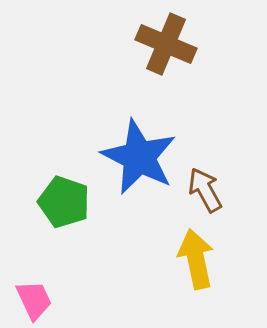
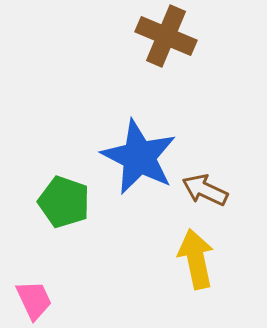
brown cross: moved 8 px up
brown arrow: rotated 36 degrees counterclockwise
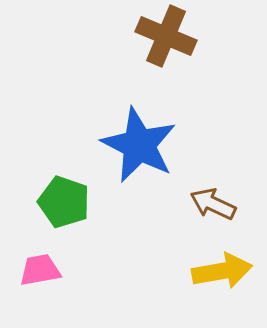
blue star: moved 12 px up
brown arrow: moved 8 px right, 14 px down
yellow arrow: moved 26 px right, 12 px down; rotated 92 degrees clockwise
pink trapezoid: moved 6 px right, 30 px up; rotated 75 degrees counterclockwise
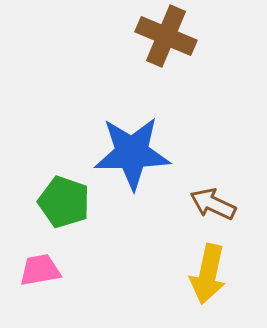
blue star: moved 7 px left, 8 px down; rotated 28 degrees counterclockwise
yellow arrow: moved 14 px left, 3 px down; rotated 112 degrees clockwise
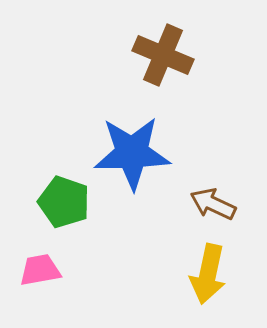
brown cross: moved 3 px left, 19 px down
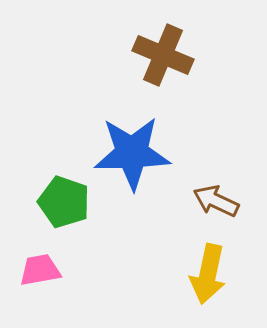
brown arrow: moved 3 px right, 3 px up
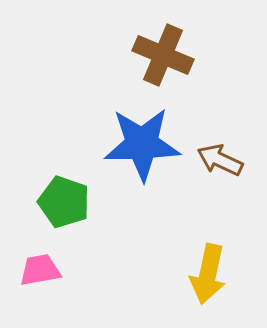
blue star: moved 10 px right, 9 px up
brown arrow: moved 4 px right, 41 px up
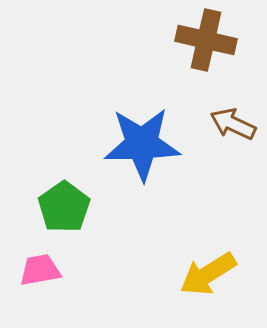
brown cross: moved 43 px right, 15 px up; rotated 10 degrees counterclockwise
brown arrow: moved 13 px right, 36 px up
green pentagon: moved 5 px down; rotated 18 degrees clockwise
yellow arrow: rotated 46 degrees clockwise
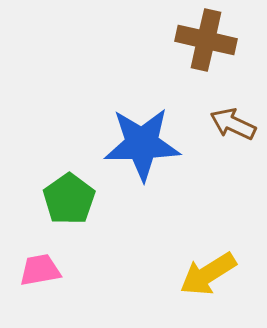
green pentagon: moved 5 px right, 8 px up
